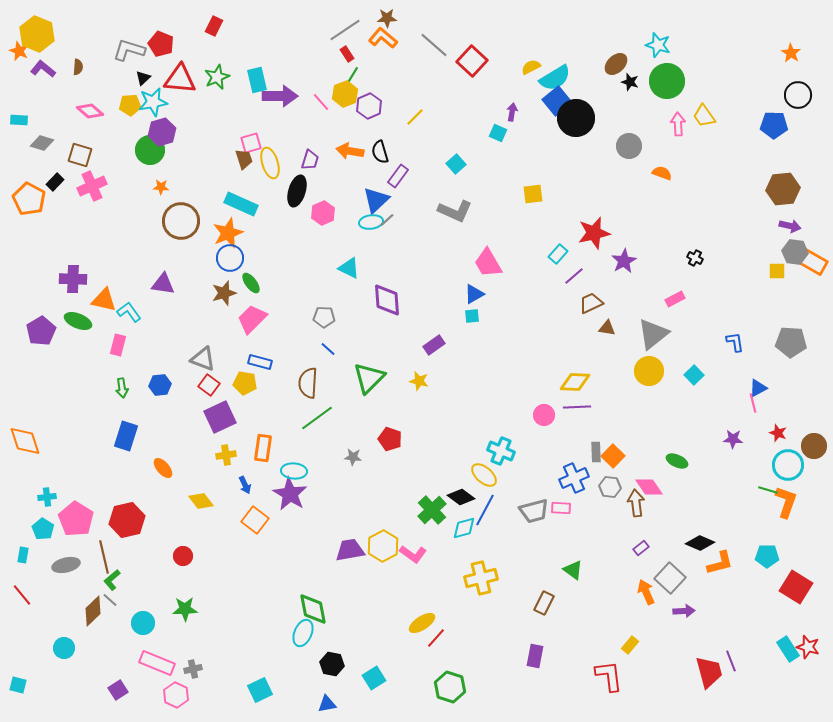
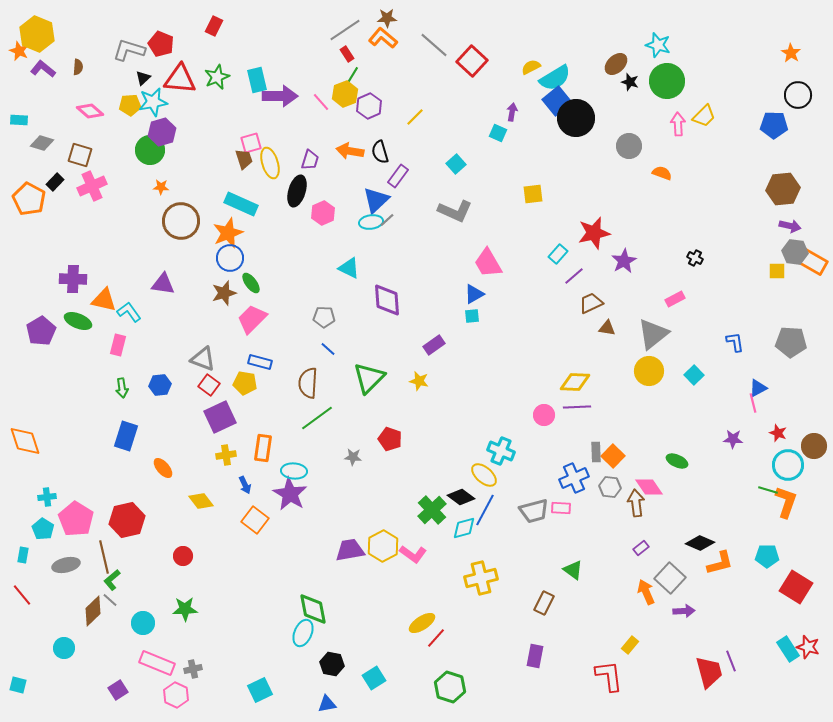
yellow trapezoid at (704, 116): rotated 100 degrees counterclockwise
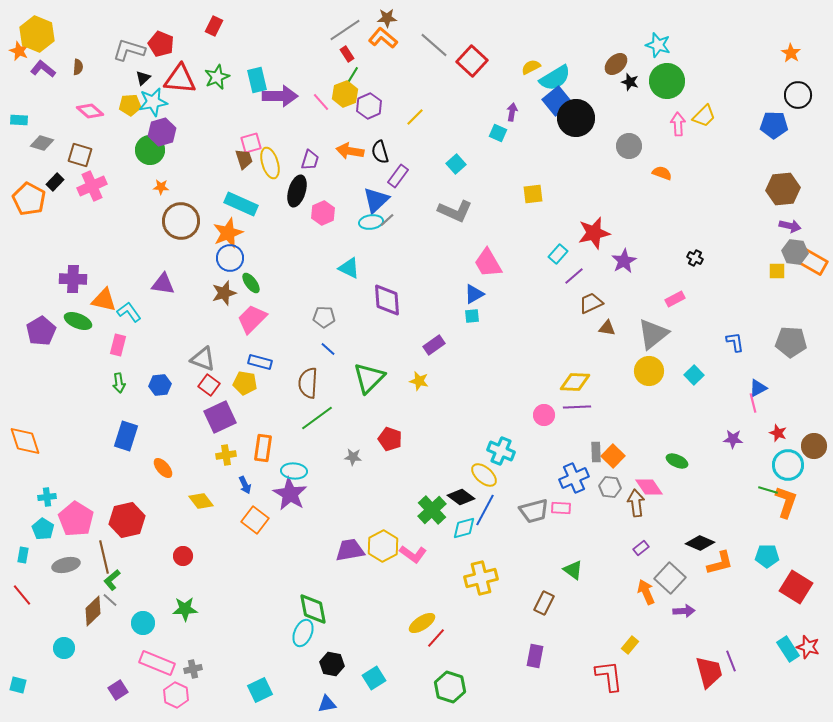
green arrow at (122, 388): moved 3 px left, 5 px up
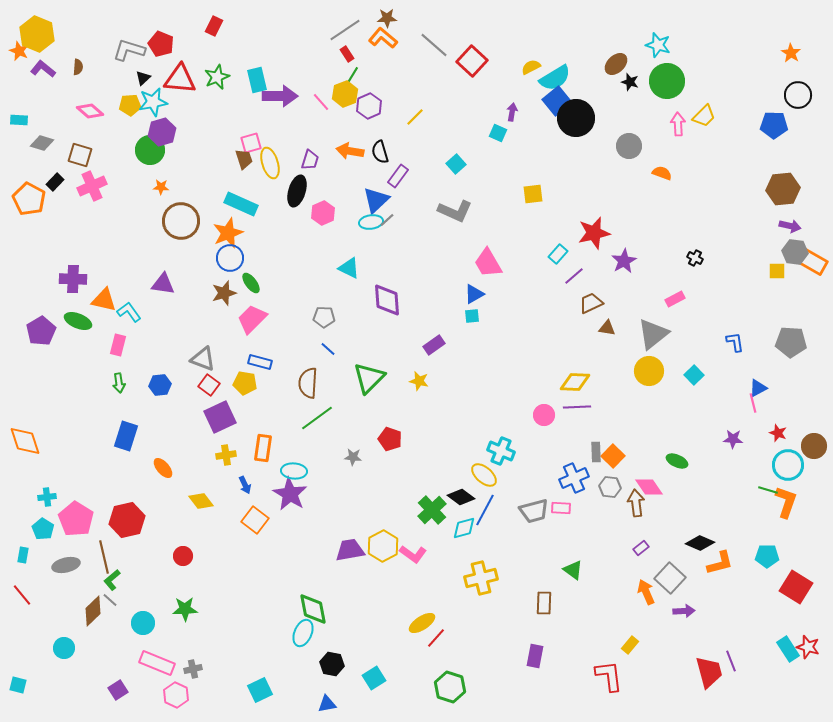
brown rectangle at (544, 603): rotated 25 degrees counterclockwise
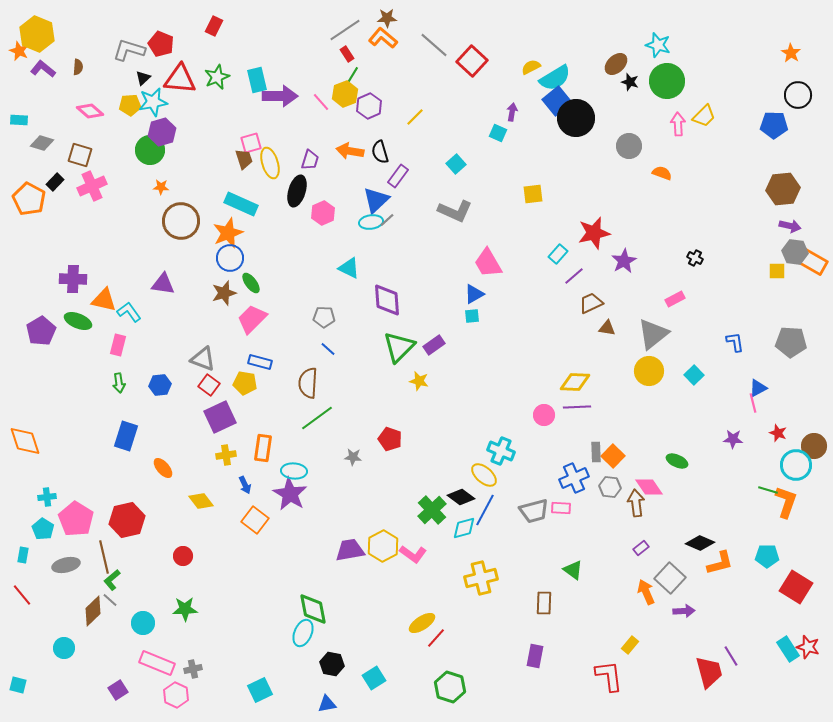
green triangle at (369, 378): moved 30 px right, 31 px up
cyan circle at (788, 465): moved 8 px right
purple line at (731, 661): moved 5 px up; rotated 10 degrees counterclockwise
